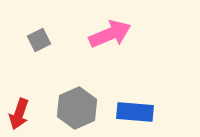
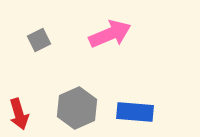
red arrow: rotated 36 degrees counterclockwise
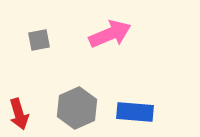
gray square: rotated 15 degrees clockwise
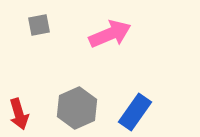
gray square: moved 15 px up
blue rectangle: rotated 60 degrees counterclockwise
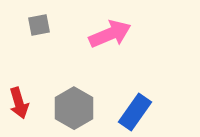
gray hexagon: moved 3 px left; rotated 6 degrees counterclockwise
red arrow: moved 11 px up
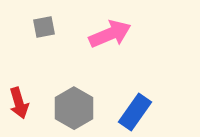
gray square: moved 5 px right, 2 px down
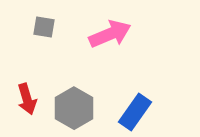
gray square: rotated 20 degrees clockwise
red arrow: moved 8 px right, 4 px up
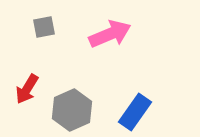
gray square: rotated 20 degrees counterclockwise
red arrow: moved 10 px up; rotated 48 degrees clockwise
gray hexagon: moved 2 px left, 2 px down; rotated 6 degrees clockwise
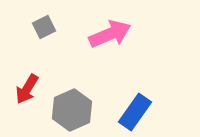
gray square: rotated 15 degrees counterclockwise
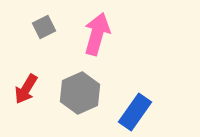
pink arrow: moved 13 px left; rotated 51 degrees counterclockwise
red arrow: moved 1 px left
gray hexagon: moved 8 px right, 17 px up
